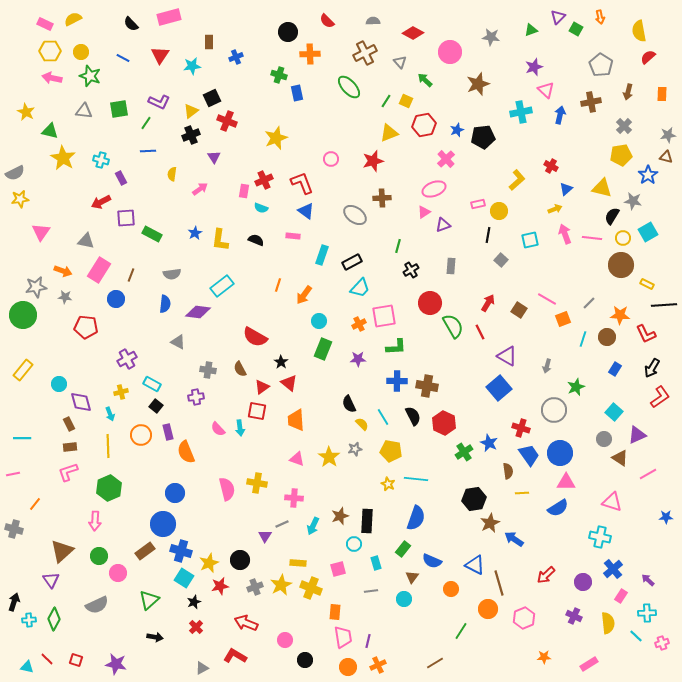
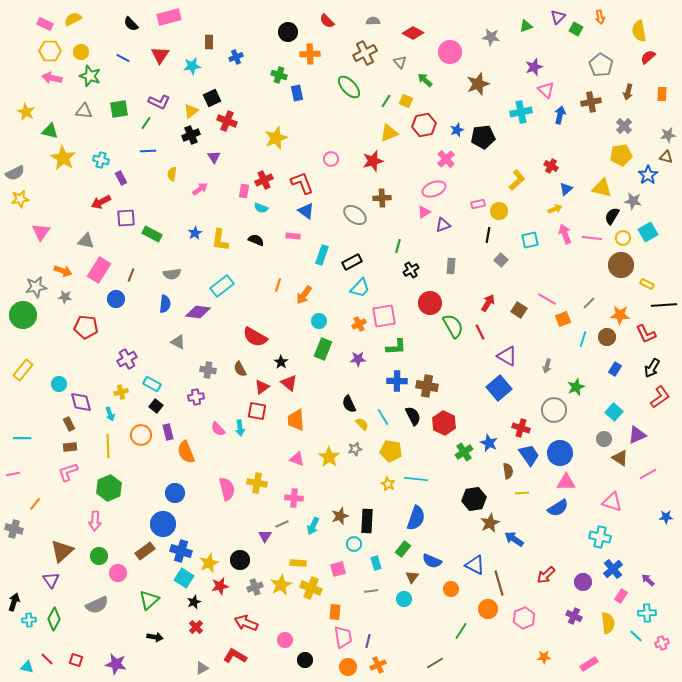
green triangle at (531, 30): moved 5 px left, 4 px up
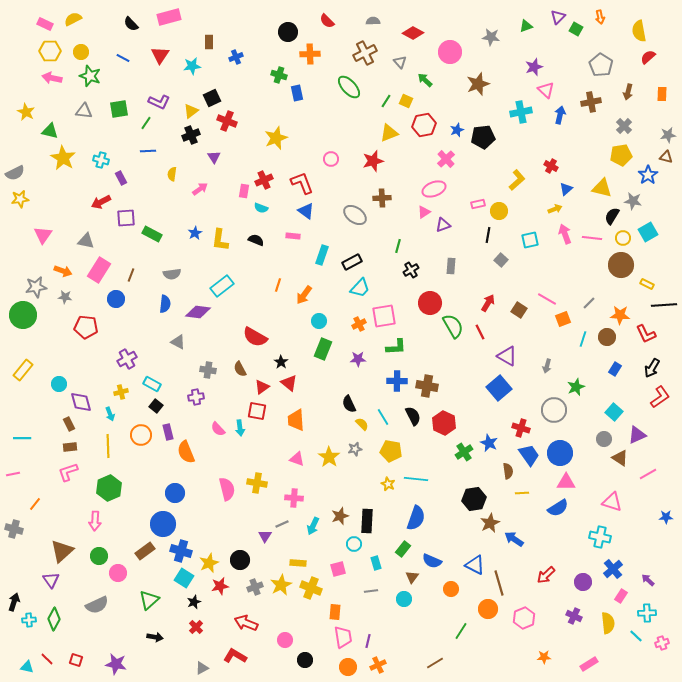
pink triangle at (41, 232): moved 2 px right, 3 px down
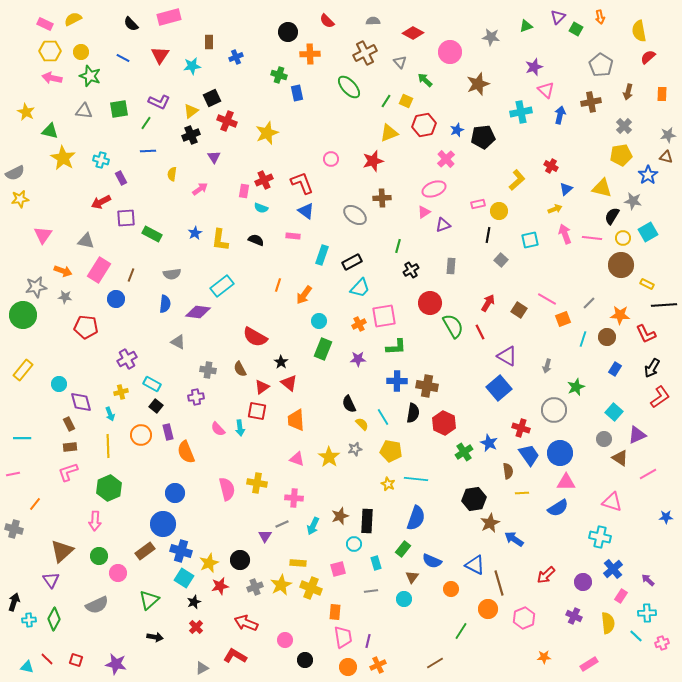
yellow star at (276, 138): moved 9 px left, 5 px up
black semicircle at (413, 416): moved 3 px up; rotated 36 degrees clockwise
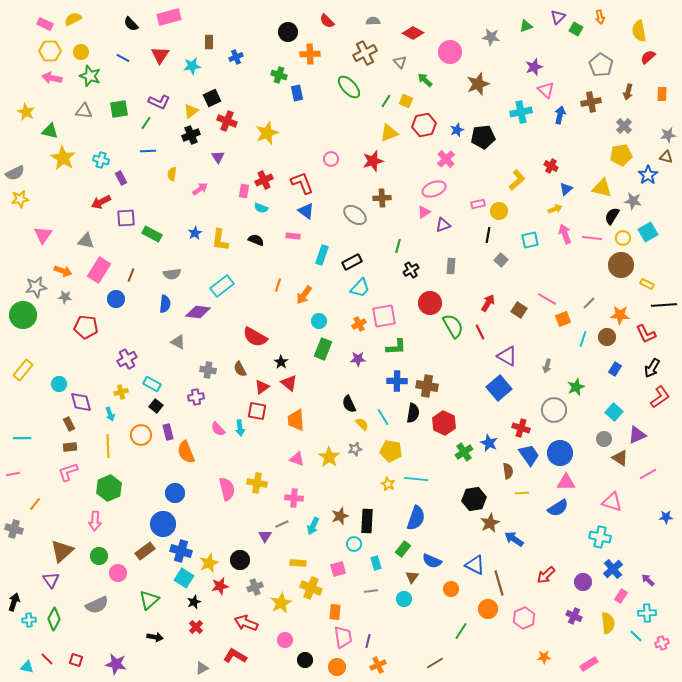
purple triangle at (214, 157): moved 4 px right
yellow star at (281, 585): moved 18 px down
orange circle at (348, 667): moved 11 px left
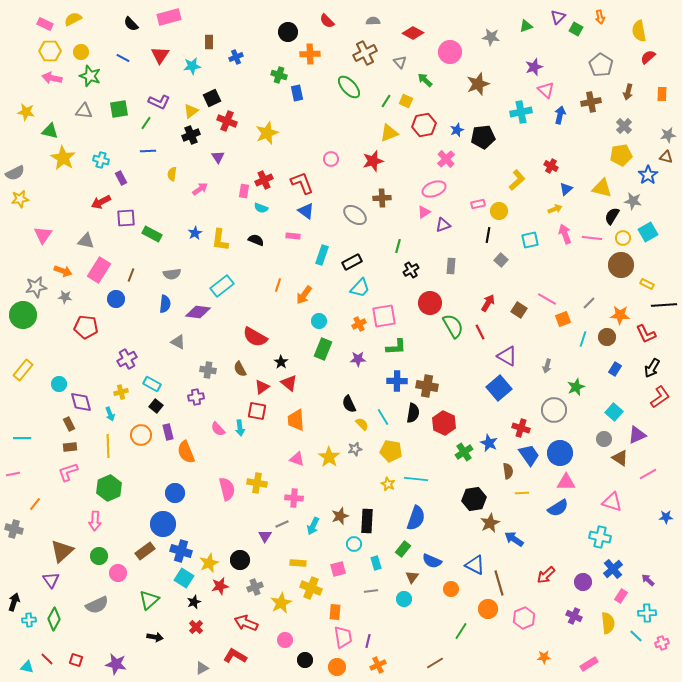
yellow star at (26, 112): rotated 18 degrees counterclockwise
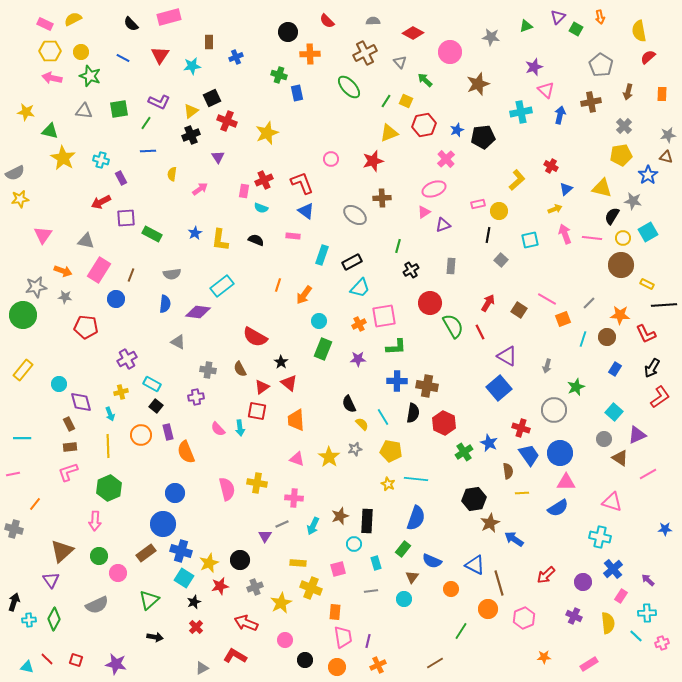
blue star at (666, 517): moved 1 px left, 12 px down
brown rectangle at (145, 551): moved 1 px right, 2 px down
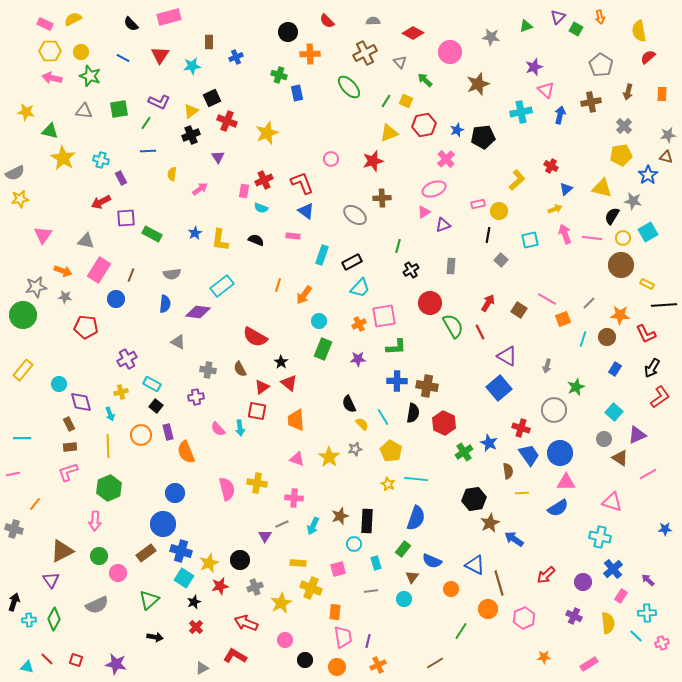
yellow pentagon at (391, 451): rotated 20 degrees clockwise
brown triangle at (62, 551): rotated 15 degrees clockwise
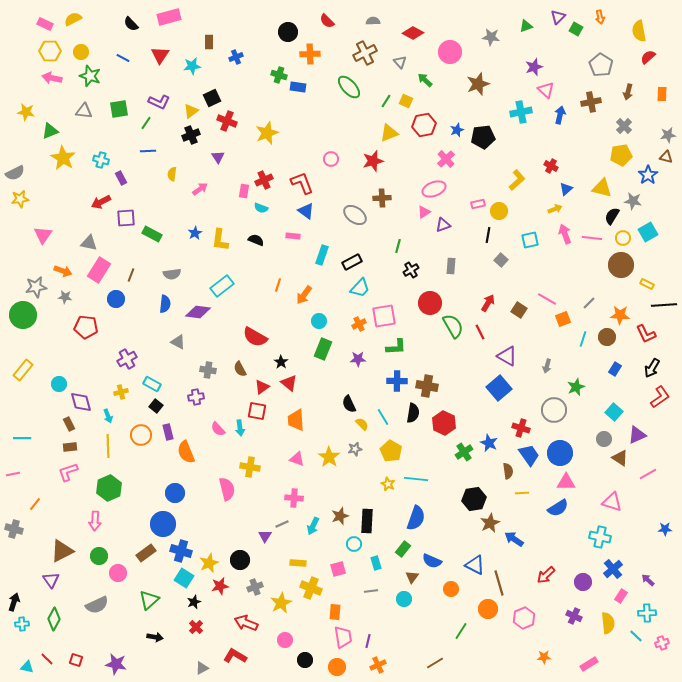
blue rectangle at (297, 93): moved 1 px right, 6 px up; rotated 70 degrees counterclockwise
green triangle at (50, 131): rotated 36 degrees counterclockwise
gray triangle at (86, 241): moved 3 px right, 2 px down
cyan arrow at (110, 414): moved 2 px left, 2 px down
yellow cross at (257, 483): moved 7 px left, 16 px up
cyan cross at (29, 620): moved 7 px left, 4 px down
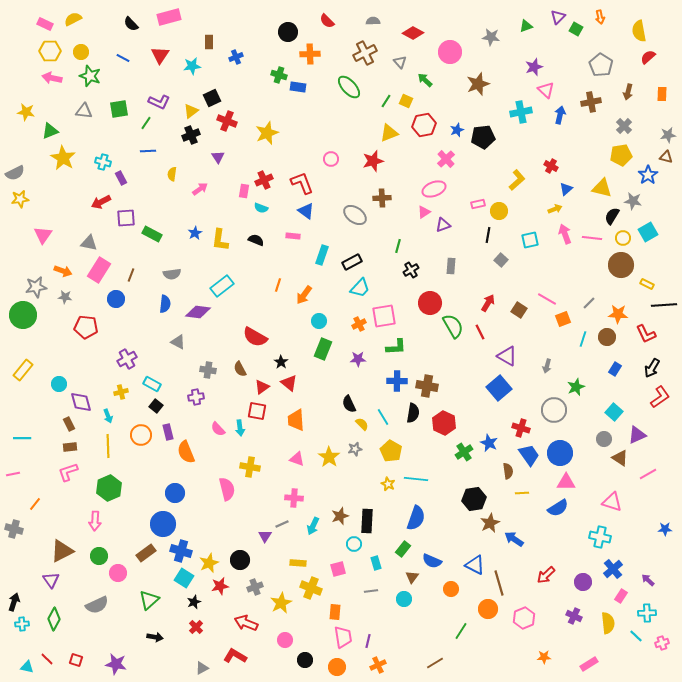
cyan cross at (101, 160): moved 2 px right, 2 px down
orange star at (620, 315): moved 2 px left, 1 px up
